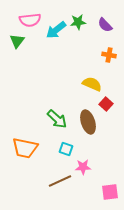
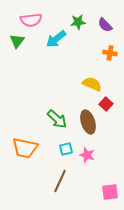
pink semicircle: moved 1 px right
cyan arrow: moved 9 px down
orange cross: moved 1 px right, 2 px up
cyan square: rotated 32 degrees counterclockwise
pink star: moved 4 px right, 12 px up; rotated 21 degrees clockwise
brown line: rotated 40 degrees counterclockwise
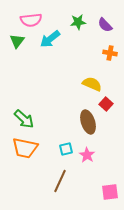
cyan arrow: moved 6 px left
green arrow: moved 33 px left
pink star: rotated 14 degrees clockwise
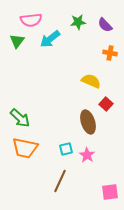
yellow semicircle: moved 1 px left, 3 px up
green arrow: moved 4 px left, 1 px up
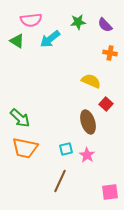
green triangle: rotated 35 degrees counterclockwise
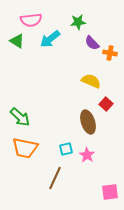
purple semicircle: moved 13 px left, 18 px down
green arrow: moved 1 px up
brown line: moved 5 px left, 3 px up
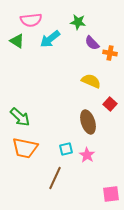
green star: rotated 14 degrees clockwise
red square: moved 4 px right
pink square: moved 1 px right, 2 px down
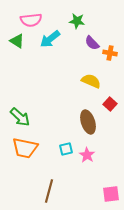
green star: moved 1 px left, 1 px up
brown line: moved 6 px left, 13 px down; rotated 10 degrees counterclockwise
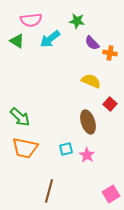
pink square: rotated 24 degrees counterclockwise
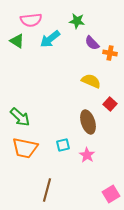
cyan square: moved 3 px left, 4 px up
brown line: moved 2 px left, 1 px up
